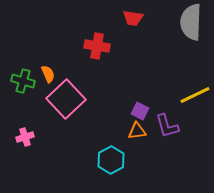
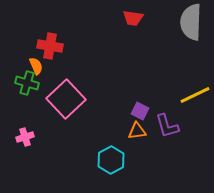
red cross: moved 47 px left
orange semicircle: moved 12 px left, 8 px up
green cross: moved 4 px right, 2 px down
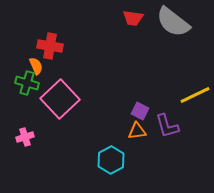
gray semicircle: moved 18 px left; rotated 54 degrees counterclockwise
pink square: moved 6 px left
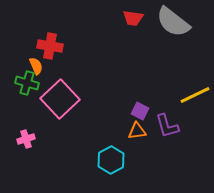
pink cross: moved 1 px right, 2 px down
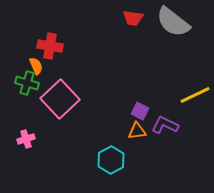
purple L-shape: moved 2 px left, 1 px up; rotated 132 degrees clockwise
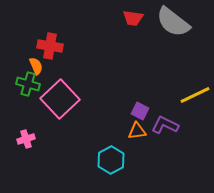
green cross: moved 1 px right, 1 px down
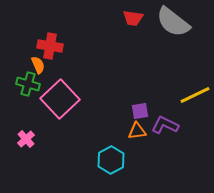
orange semicircle: moved 2 px right, 1 px up
purple square: rotated 36 degrees counterclockwise
pink cross: rotated 24 degrees counterclockwise
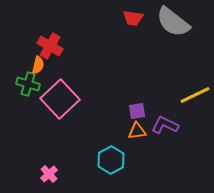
red cross: rotated 20 degrees clockwise
orange semicircle: rotated 36 degrees clockwise
purple square: moved 3 px left
pink cross: moved 23 px right, 35 px down
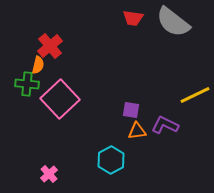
red cross: rotated 20 degrees clockwise
green cross: moved 1 px left; rotated 10 degrees counterclockwise
purple square: moved 6 px left, 1 px up; rotated 18 degrees clockwise
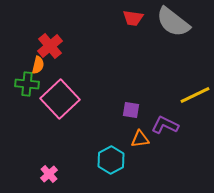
orange triangle: moved 3 px right, 8 px down
